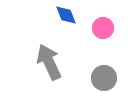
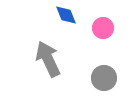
gray arrow: moved 1 px left, 3 px up
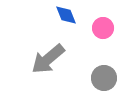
gray arrow: rotated 105 degrees counterclockwise
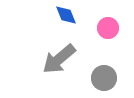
pink circle: moved 5 px right
gray arrow: moved 11 px right
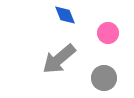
blue diamond: moved 1 px left
pink circle: moved 5 px down
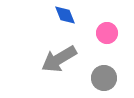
pink circle: moved 1 px left
gray arrow: rotated 9 degrees clockwise
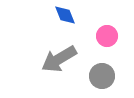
pink circle: moved 3 px down
gray circle: moved 2 px left, 2 px up
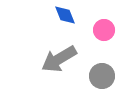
pink circle: moved 3 px left, 6 px up
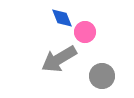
blue diamond: moved 3 px left, 3 px down
pink circle: moved 19 px left, 2 px down
